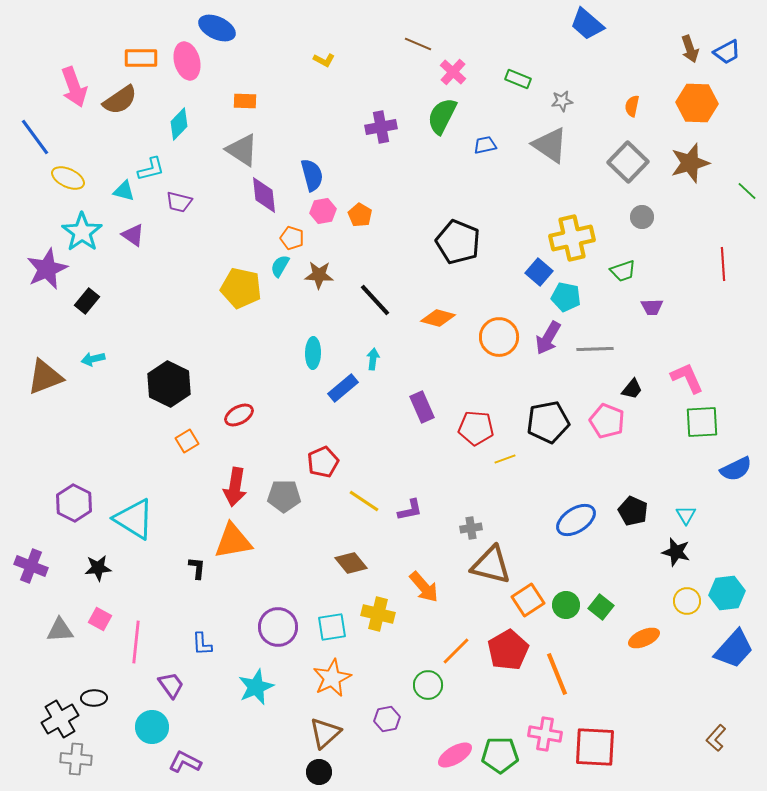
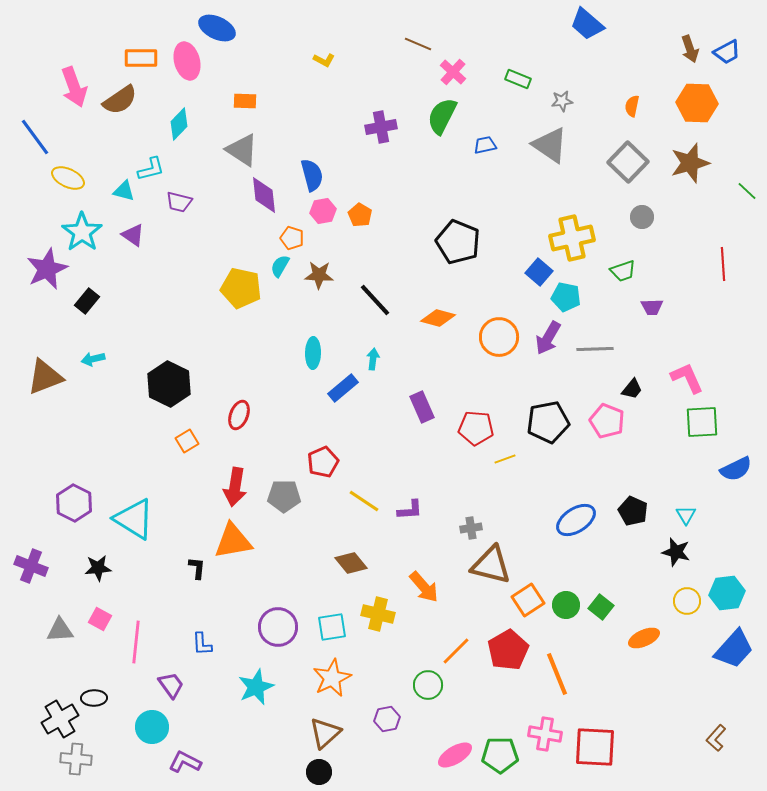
red ellipse at (239, 415): rotated 40 degrees counterclockwise
purple L-shape at (410, 510): rotated 8 degrees clockwise
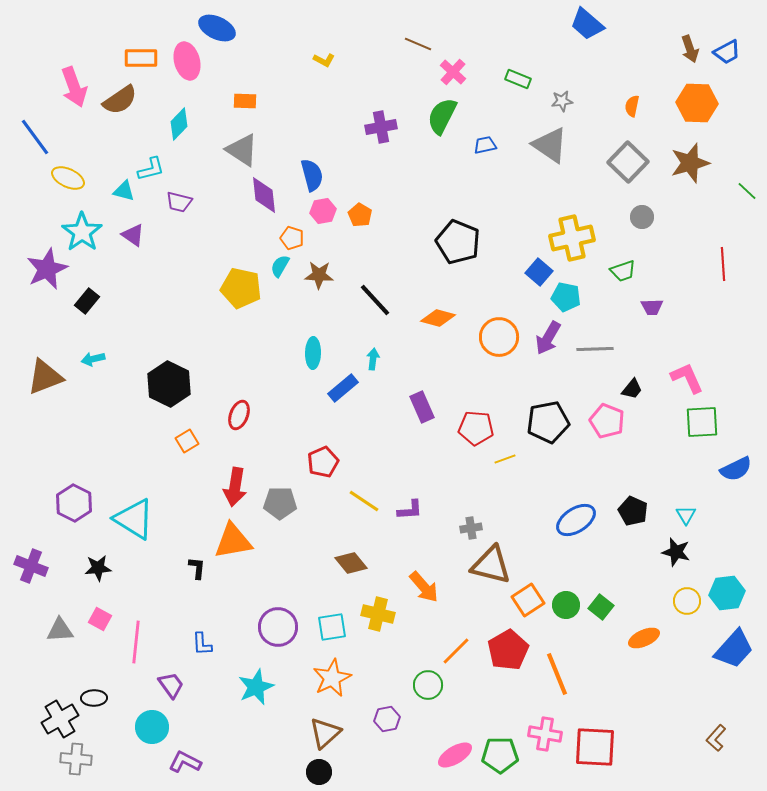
gray pentagon at (284, 496): moved 4 px left, 7 px down
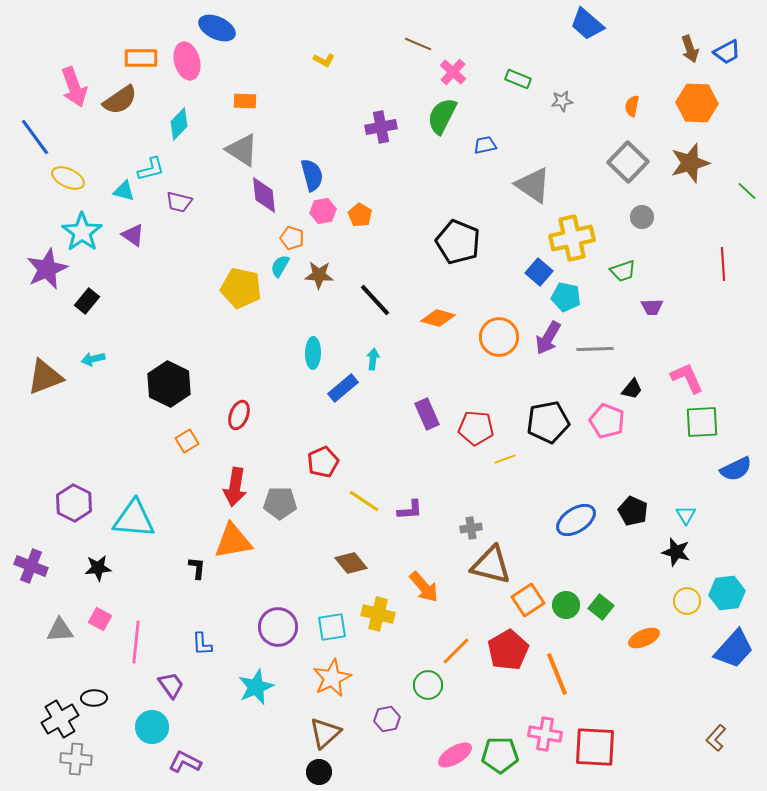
gray triangle at (550, 145): moved 17 px left, 40 px down
purple rectangle at (422, 407): moved 5 px right, 7 px down
cyan triangle at (134, 519): rotated 27 degrees counterclockwise
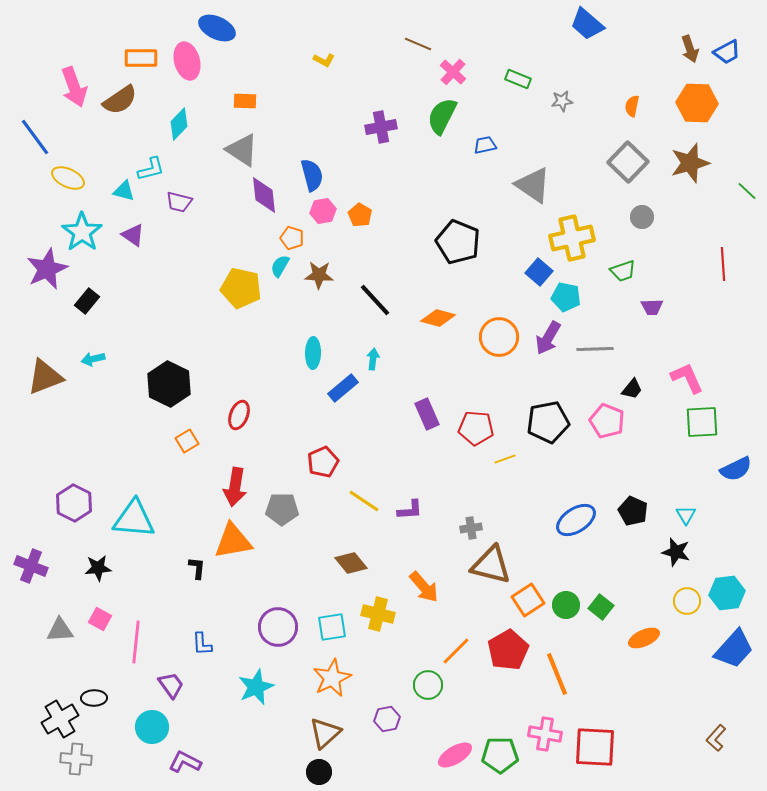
gray pentagon at (280, 503): moved 2 px right, 6 px down
